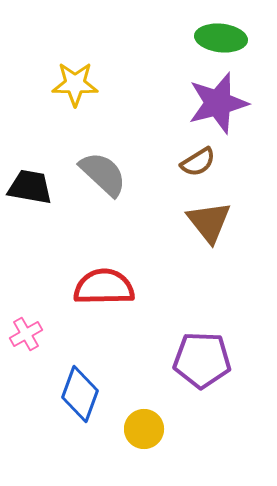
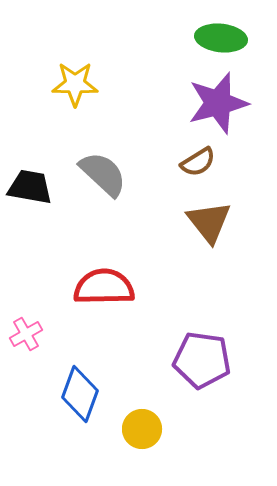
purple pentagon: rotated 6 degrees clockwise
yellow circle: moved 2 px left
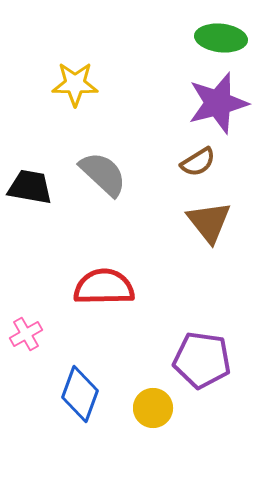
yellow circle: moved 11 px right, 21 px up
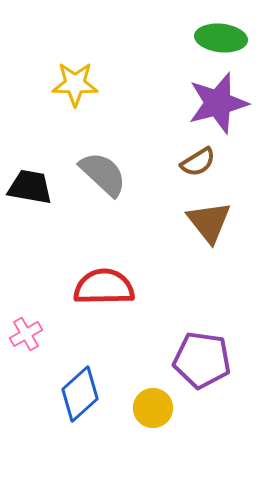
blue diamond: rotated 28 degrees clockwise
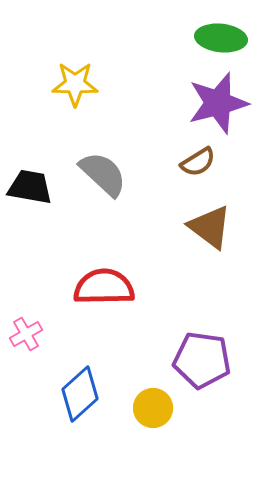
brown triangle: moved 1 px right, 5 px down; rotated 15 degrees counterclockwise
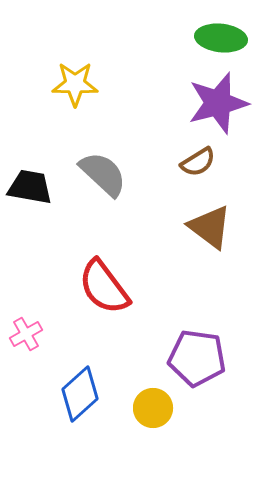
red semicircle: rotated 126 degrees counterclockwise
purple pentagon: moved 5 px left, 2 px up
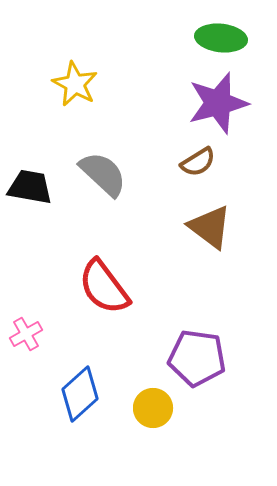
yellow star: rotated 27 degrees clockwise
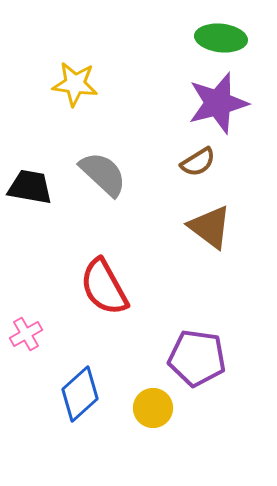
yellow star: rotated 21 degrees counterclockwise
red semicircle: rotated 8 degrees clockwise
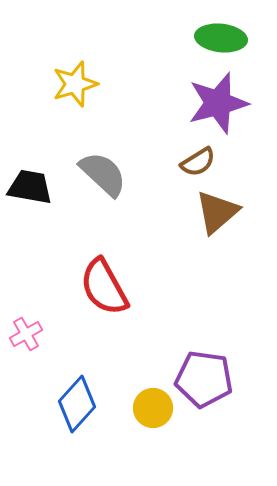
yellow star: rotated 24 degrees counterclockwise
brown triangle: moved 7 px right, 15 px up; rotated 42 degrees clockwise
purple pentagon: moved 7 px right, 21 px down
blue diamond: moved 3 px left, 10 px down; rotated 6 degrees counterclockwise
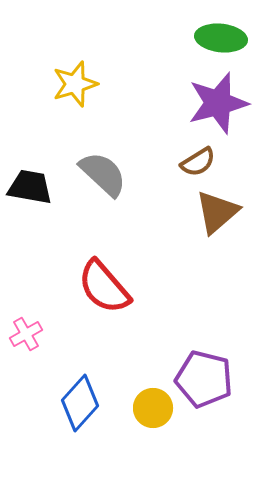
red semicircle: rotated 12 degrees counterclockwise
purple pentagon: rotated 6 degrees clockwise
blue diamond: moved 3 px right, 1 px up
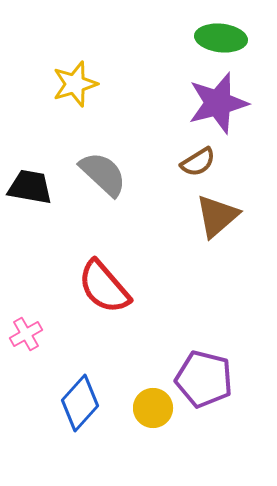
brown triangle: moved 4 px down
